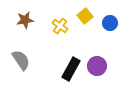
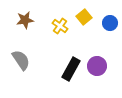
yellow square: moved 1 px left, 1 px down
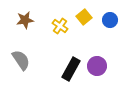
blue circle: moved 3 px up
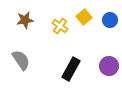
purple circle: moved 12 px right
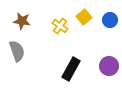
brown star: moved 3 px left, 1 px down; rotated 18 degrees clockwise
gray semicircle: moved 4 px left, 9 px up; rotated 15 degrees clockwise
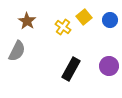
brown star: moved 5 px right; rotated 24 degrees clockwise
yellow cross: moved 3 px right, 1 px down
gray semicircle: rotated 45 degrees clockwise
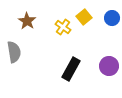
blue circle: moved 2 px right, 2 px up
gray semicircle: moved 3 px left, 1 px down; rotated 35 degrees counterclockwise
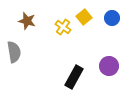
brown star: rotated 18 degrees counterclockwise
black rectangle: moved 3 px right, 8 px down
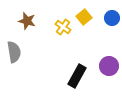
black rectangle: moved 3 px right, 1 px up
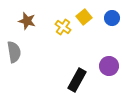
black rectangle: moved 4 px down
